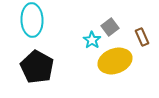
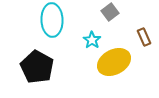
cyan ellipse: moved 20 px right
gray square: moved 15 px up
brown rectangle: moved 2 px right
yellow ellipse: moved 1 px left, 1 px down; rotated 8 degrees counterclockwise
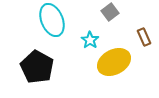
cyan ellipse: rotated 20 degrees counterclockwise
cyan star: moved 2 px left
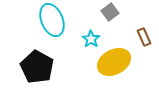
cyan star: moved 1 px right, 1 px up
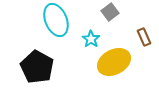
cyan ellipse: moved 4 px right
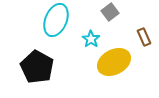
cyan ellipse: rotated 44 degrees clockwise
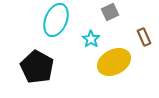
gray square: rotated 12 degrees clockwise
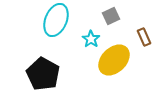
gray square: moved 1 px right, 4 px down
yellow ellipse: moved 2 px up; rotated 16 degrees counterclockwise
black pentagon: moved 6 px right, 7 px down
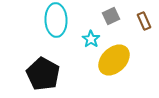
cyan ellipse: rotated 24 degrees counterclockwise
brown rectangle: moved 16 px up
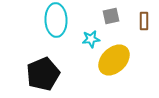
gray square: rotated 12 degrees clockwise
brown rectangle: rotated 24 degrees clockwise
cyan star: rotated 30 degrees clockwise
black pentagon: rotated 20 degrees clockwise
